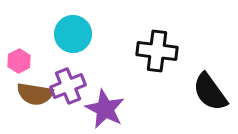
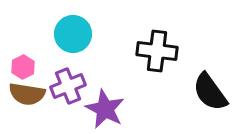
pink hexagon: moved 4 px right, 6 px down
brown semicircle: moved 8 px left
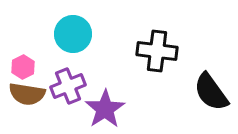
black semicircle: moved 1 px right
purple star: rotated 12 degrees clockwise
